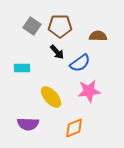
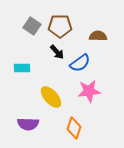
orange diamond: rotated 50 degrees counterclockwise
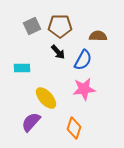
gray square: rotated 30 degrees clockwise
black arrow: moved 1 px right
blue semicircle: moved 3 px right, 3 px up; rotated 25 degrees counterclockwise
pink star: moved 5 px left, 2 px up
yellow ellipse: moved 5 px left, 1 px down
purple semicircle: moved 3 px right, 2 px up; rotated 130 degrees clockwise
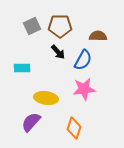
yellow ellipse: rotated 40 degrees counterclockwise
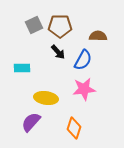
gray square: moved 2 px right, 1 px up
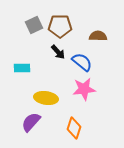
blue semicircle: moved 1 px left, 2 px down; rotated 80 degrees counterclockwise
